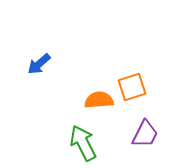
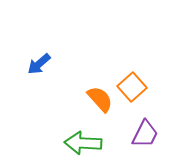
orange square: rotated 24 degrees counterclockwise
orange semicircle: moved 1 px right, 1 px up; rotated 52 degrees clockwise
green arrow: rotated 60 degrees counterclockwise
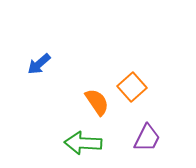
orange semicircle: moved 3 px left, 3 px down; rotated 8 degrees clockwise
purple trapezoid: moved 2 px right, 4 px down
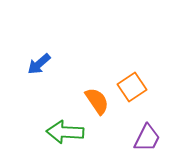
orange square: rotated 8 degrees clockwise
orange semicircle: moved 1 px up
green arrow: moved 18 px left, 11 px up
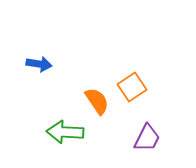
blue arrow: rotated 130 degrees counterclockwise
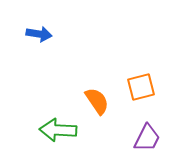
blue arrow: moved 30 px up
orange square: moved 9 px right; rotated 20 degrees clockwise
green arrow: moved 7 px left, 2 px up
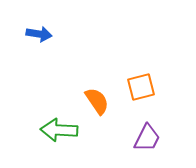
green arrow: moved 1 px right
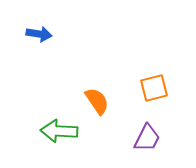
orange square: moved 13 px right, 1 px down
green arrow: moved 1 px down
